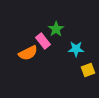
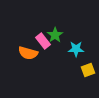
green star: moved 1 px left, 6 px down
orange semicircle: rotated 42 degrees clockwise
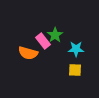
yellow square: moved 13 px left; rotated 24 degrees clockwise
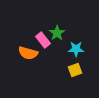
green star: moved 2 px right, 2 px up
pink rectangle: moved 1 px up
yellow square: rotated 24 degrees counterclockwise
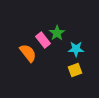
orange semicircle: rotated 144 degrees counterclockwise
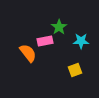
green star: moved 2 px right, 6 px up
pink rectangle: moved 2 px right, 1 px down; rotated 63 degrees counterclockwise
cyan star: moved 5 px right, 8 px up
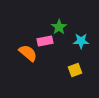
orange semicircle: rotated 12 degrees counterclockwise
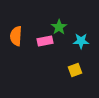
orange semicircle: moved 12 px left, 17 px up; rotated 126 degrees counterclockwise
